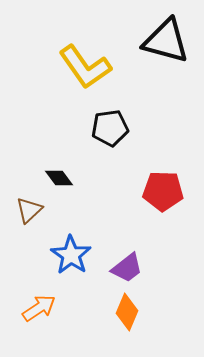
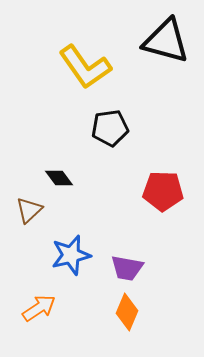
blue star: rotated 24 degrees clockwise
purple trapezoid: rotated 48 degrees clockwise
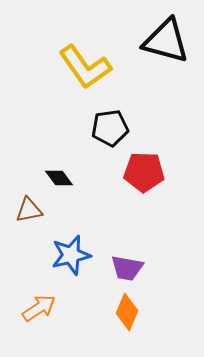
red pentagon: moved 19 px left, 19 px up
brown triangle: rotated 32 degrees clockwise
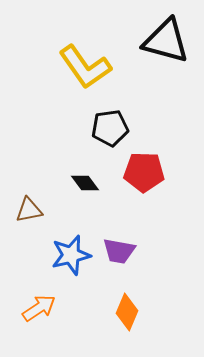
black diamond: moved 26 px right, 5 px down
purple trapezoid: moved 8 px left, 17 px up
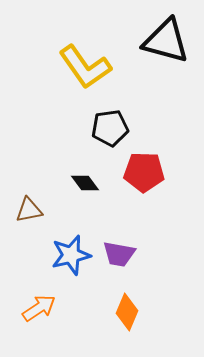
purple trapezoid: moved 3 px down
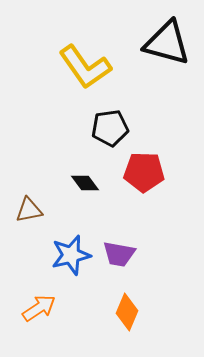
black triangle: moved 1 px right, 2 px down
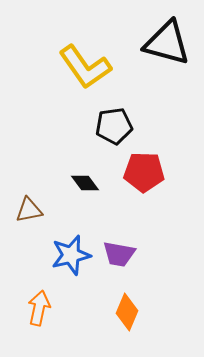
black pentagon: moved 4 px right, 2 px up
orange arrow: rotated 44 degrees counterclockwise
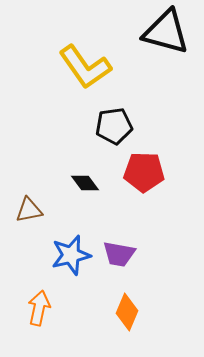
black triangle: moved 1 px left, 11 px up
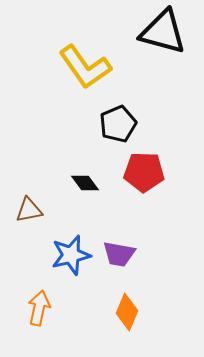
black triangle: moved 3 px left
black pentagon: moved 4 px right, 2 px up; rotated 15 degrees counterclockwise
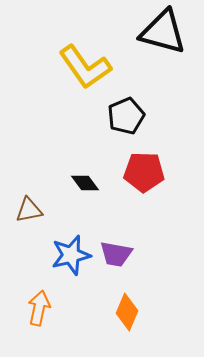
black pentagon: moved 8 px right, 8 px up
purple trapezoid: moved 3 px left
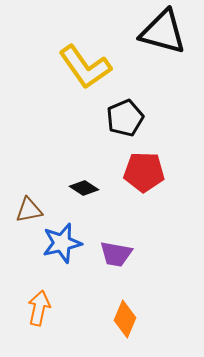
black pentagon: moved 1 px left, 2 px down
black diamond: moved 1 px left, 5 px down; rotated 20 degrees counterclockwise
blue star: moved 9 px left, 12 px up
orange diamond: moved 2 px left, 7 px down
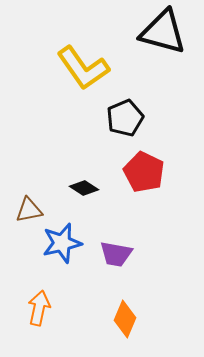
yellow L-shape: moved 2 px left, 1 px down
red pentagon: rotated 24 degrees clockwise
